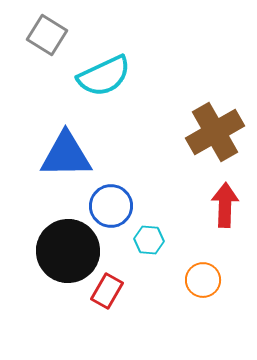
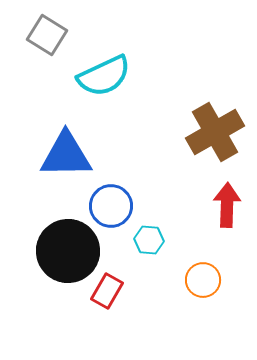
red arrow: moved 2 px right
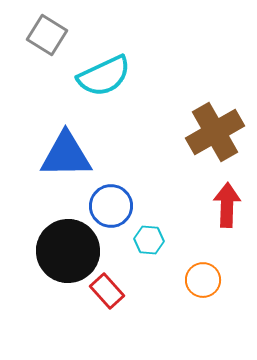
red rectangle: rotated 72 degrees counterclockwise
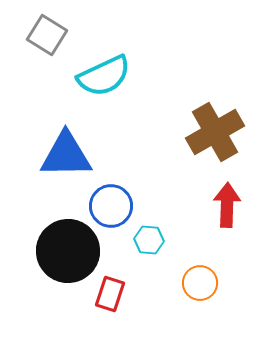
orange circle: moved 3 px left, 3 px down
red rectangle: moved 3 px right, 3 px down; rotated 60 degrees clockwise
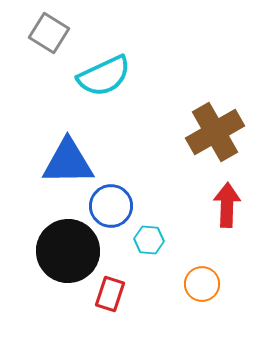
gray square: moved 2 px right, 2 px up
blue triangle: moved 2 px right, 7 px down
orange circle: moved 2 px right, 1 px down
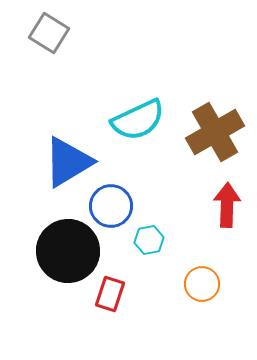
cyan semicircle: moved 34 px right, 44 px down
blue triangle: rotated 30 degrees counterclockwise
cyan hexagon: rotated 16 degrees counterclockwise
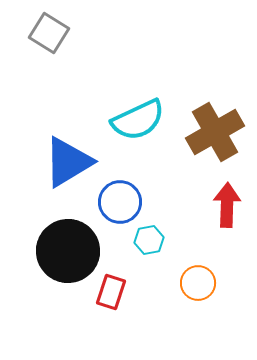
blue circle: moved 9 px right, 4 px up
orange circle: moved 4 px left, 1 px up
red rectangle: moved 1 px right, 2 px up
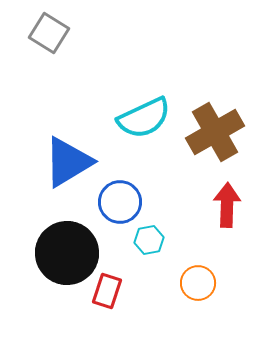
cyan semicircle: moved 6 px right, 2 px up
black circle: moved 1 px left, 2 px down
red rectangle: moved 4 px left, 1 px up
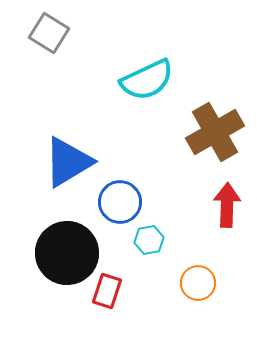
cyan semicircle: moved 3 px right, 38 px up
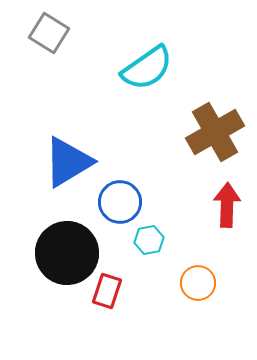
cyan semicircle: moved 12 px up; rotated 10 degrees counterclockwise
